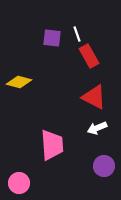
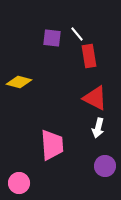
white line: rotated 21 degrees counterclockwise
red rectangle: rotated 20 degrees clockwise
red triangle: moved 1 px right, 1 px down
white arrow: moved 1 px right; rotated 54 degrees counterclockwise
purple circle: moved 1 px right
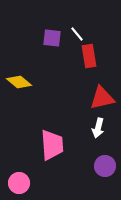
yellow diamond: rotated 25 degrees clockwise
red triangle: moved 7 px right; rotated 40 degrees counterclockwise
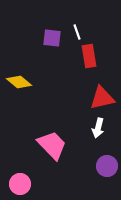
white line: moved 2 px up; rotated 21 degrees clockwise
pink trapezoid: rotated 40 degrees counterclockwise
purple circle: moved 2 px right
pink circle: moved 1 px right, 1 px down
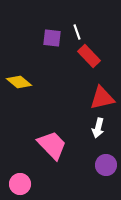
red rectangle: rotated 35 degrees counterclockwise
purple circle: moved 1 px left, 1 px up
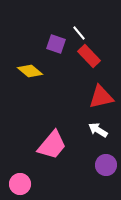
white line: moved 2 px right, 1 px down; rotated 21 degrees counterclockwise
purple square: moved 4 px right, 6 px down; rotated 12 degrees clockwise
yellow diamond: moved 11 px right, 11 px up
red triangle: moved 1 px left, 1 px up
white arrow: moved 2 px down; rotated 108 degrees clockwise
pink trapezoid: rotated 84 degrees clockwise
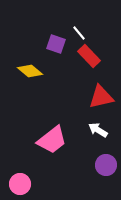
pink trapezoid: moved 5 px up; rotated 12 degrees clockwise
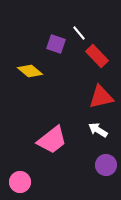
red rectangle: moved 8 px right
pink circle: moved 2 px up
